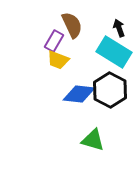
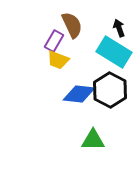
green triangle: rotated 15 degrees counterclockwise
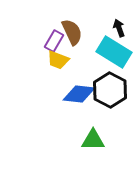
brown semicircle: moved 7 px down
